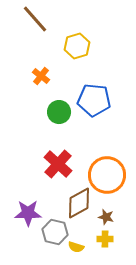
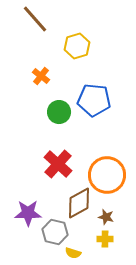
yellow semicircle: moved 3 px left, 6 px down
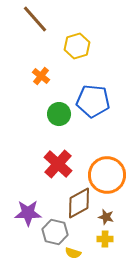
blue pentagon: moved 1 px left, 1 px down
green circle: moved 2 px down
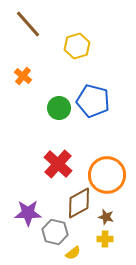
brown line: moved 7 px left, 5 px down
orange cross: moved 18 px left
blue pentagon: rotated 8 degrees clockwise
green circle: moved 6 px up
yellow semicircle: rotated 56 degrees counterclockwise
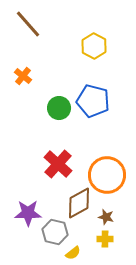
yellow hexagon: moved 17 px right; rotated 15 degrees counterclockwise
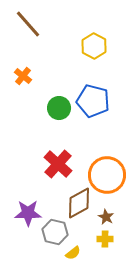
brown star: rotated 14 degrees clockwise
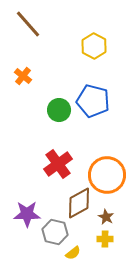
green circle: moved 2 px down
red cross: rotated 12 degrees clockwise
purple star: moved 1 px left, 1 px down
